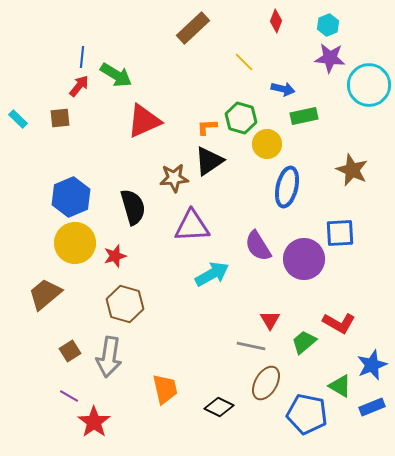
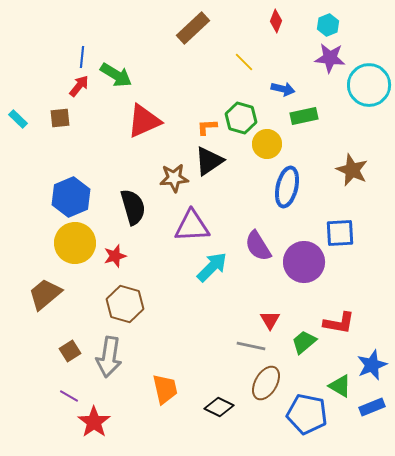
purple circle at (304, 259): moved 3 px down
cyan arrow at (212, 274): moved 7 px up; rotated 16 degrees counterclockwise
red L-shape at (339, 323): rotated 20 degrees counterclockwise
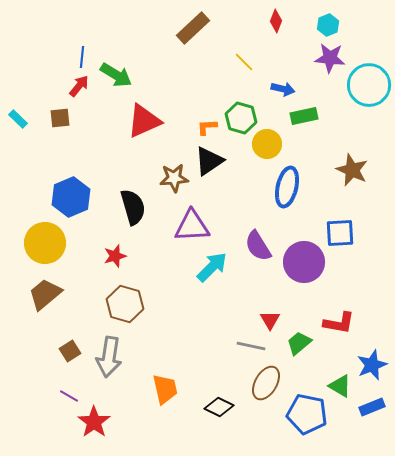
yellow circle at (75, 243): moved 30 px left
green trapezoid at (304, 342): moved 5 px left, 1 px down
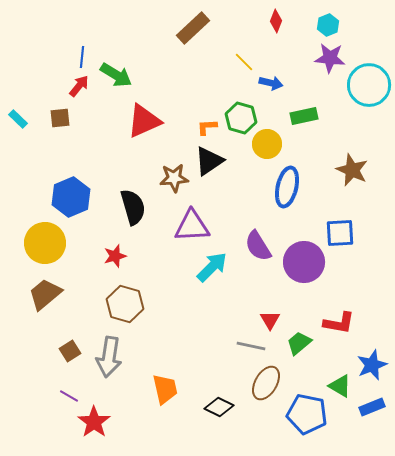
blue arrow at (283, 89): moved 12 px left, 6 px up
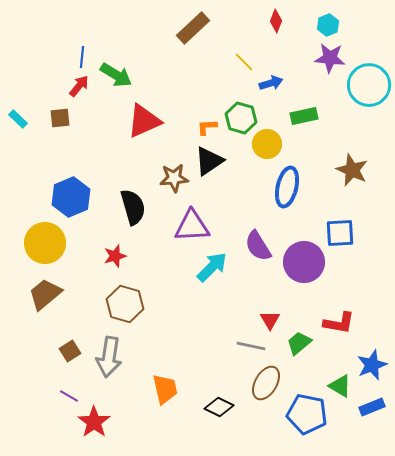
blue arrow at (271, 83): rotated 30 degrees counterclockwise
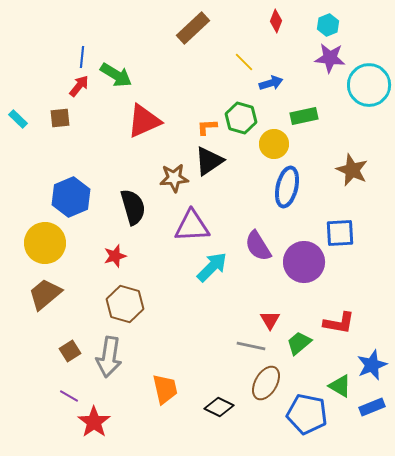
yellow circle at (267, 144): moved 7 px right
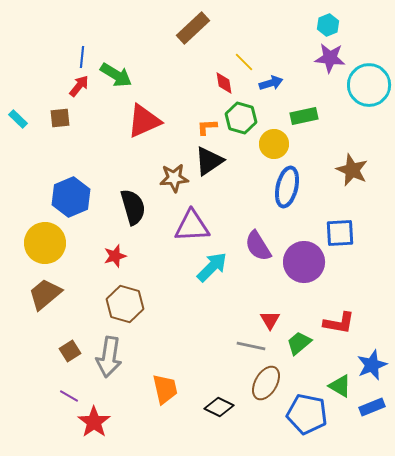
red diamond at (276, 21): moved 52 px left, 62 px down; rotated 30 degrees counterclockwise
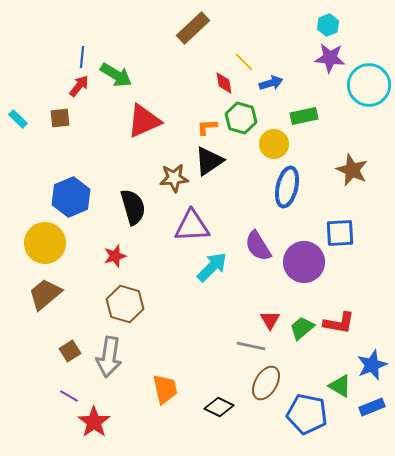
green trapezoid at (299, 343): moved 3 px right, 15 px up
